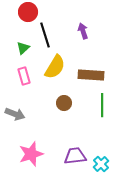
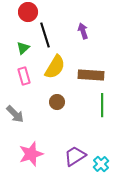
brown circle: moved 7 px left, 1 px up
gray arrow: rotated 24 degrees clockwise
purple trapezoid: rotated 25 degrees counterclockwise
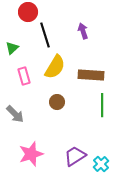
green triangle: moved 11 px left
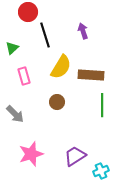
yellow semicircle: moved 6 px right
cyan cross: moved 7 px down; rotated 21 degrees clockwise
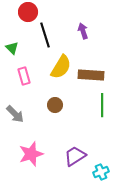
green triangle: rotated 32 degrees counterclockwise
brown circle: moved 2 px left, 3 px down
cyan cross: moved 1 px down
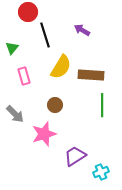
purple arrow: moved 1 px left, 1 px up; rotated 42 degrees counterclockwise
green triangle: rotated 24 degrees clockwise
pink star: moved 13 px right, 20 px up
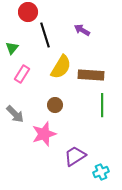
pink rectangle: moved 2 px left, 2 px up; rotated 48 degrees clockwise
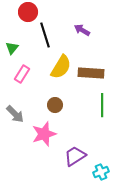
brown rectangle: moved 2 px up
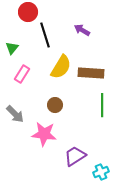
pink star: rotated 25 degrees clockwise
